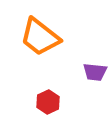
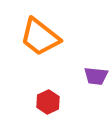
purple trapezoid: moved 1 px right, 4 px down
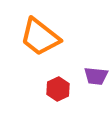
red hexagon: moved 10 px right, 13 px up
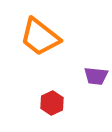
red hexagon: moved 6 px left, 14 px down
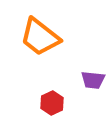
purple trapezoid: moved 3 px left, 4 px down
